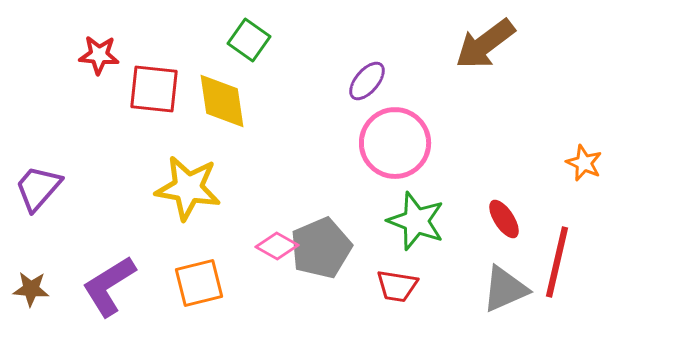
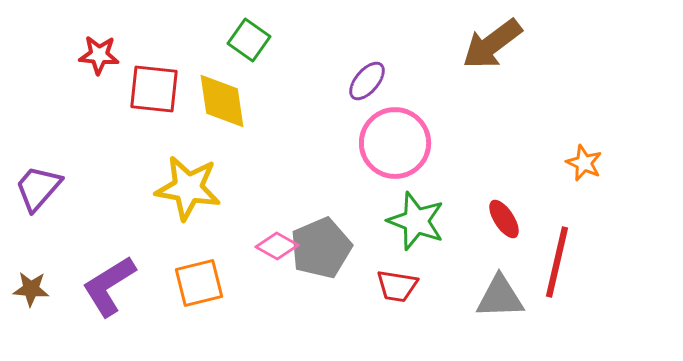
brown arrow: moved 7 px right
gray triangle: moved 5 px left, 8 px down; rotated 22 degrees clockwise
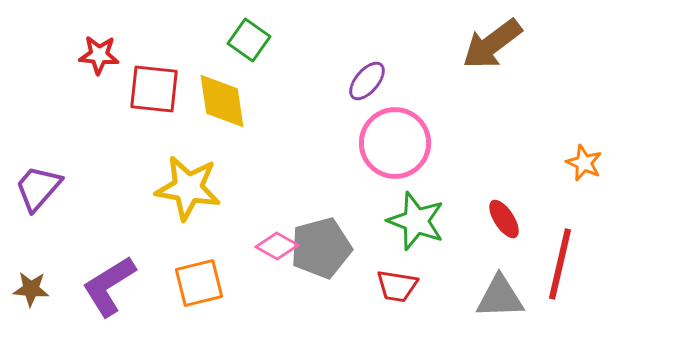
gray pentagon: rotated 8 degrees clockwise
red line: moved 3 px right, 2 px down
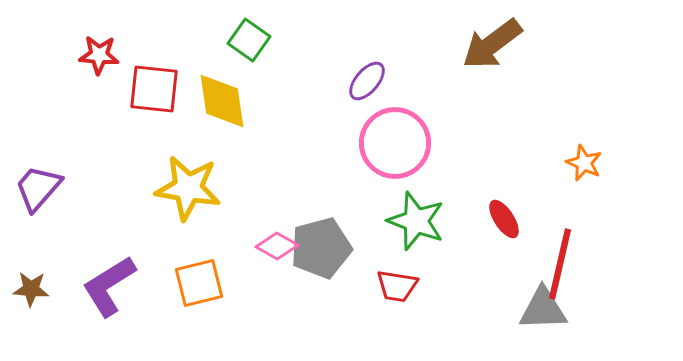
gray triangle: moved 43 px right, 12 px down
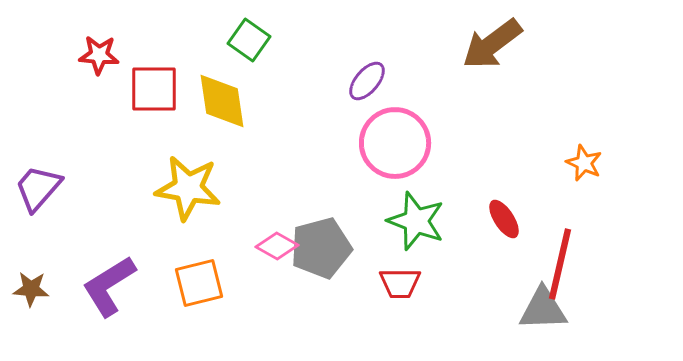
red square: rotated 6 degrees counterclockwise
red trapezoid: moved 3 px right, 3 px up; rotated 9 degrees counterclockwise
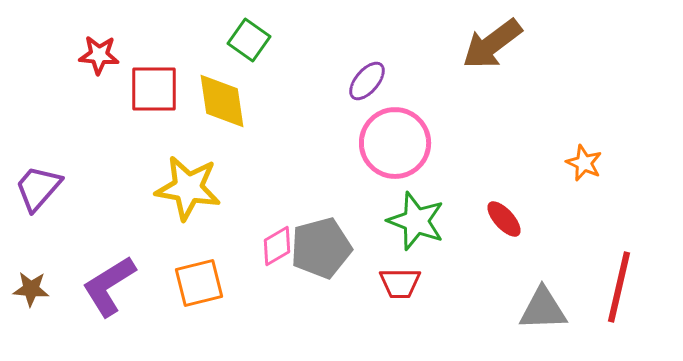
red ellipse: rotated 9 degrees counterclockwise
pink diamond: rotated 60 degrees counterclockwise
red line: moved 59 px right, 23 px down
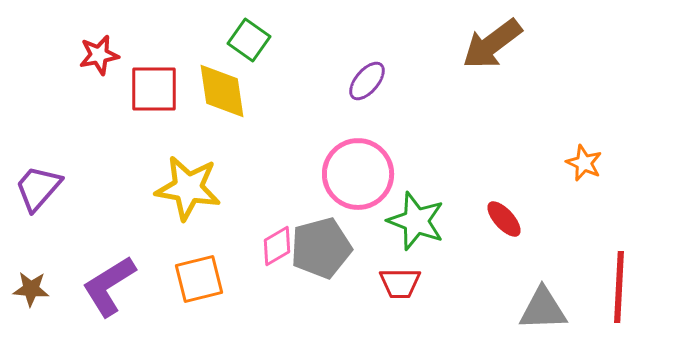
red star: rotated 15 degrees counterclockwise
yellow diamond: moved 10 px up
pink circle: moved 37 px left, 31 px down
orange square: moved 4 px up
red line: rotated 10 degrees counterclockwise
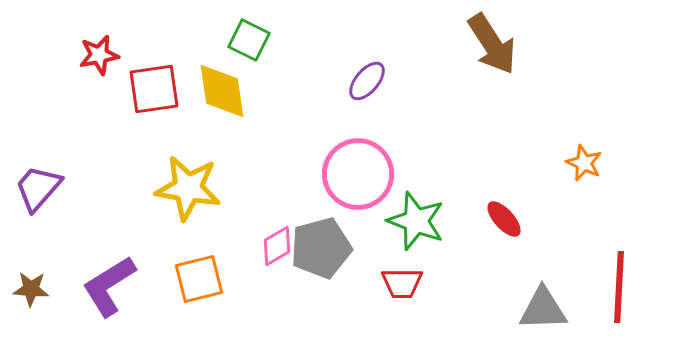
green square: rotated 9 degrees counterclockwise
brown arrow: rotated 86 degrees counterclockwise
red square: rotated 8 degrees counterclockwise
red trapezoid: moved 2 px right
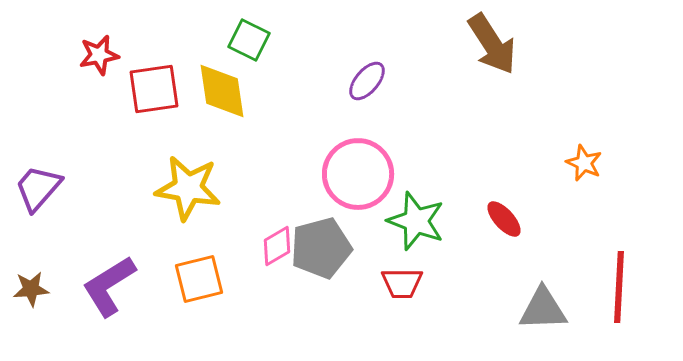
brown star: rotated 9 degrees counterclockwise
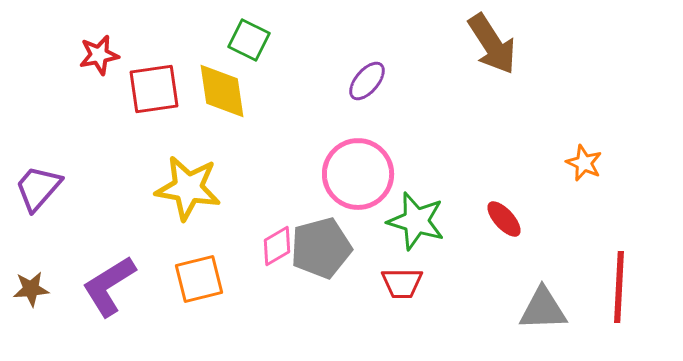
green star: rotated 4 degrees counterclockwise
